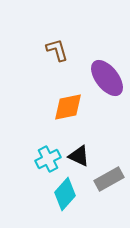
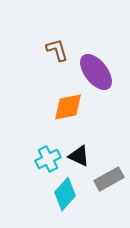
purple ellipse: moved 11 px left, 6 px up
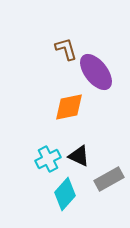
brown L-shape: moved 9 px right, 1 px up
orange diamond: moved 1 px right
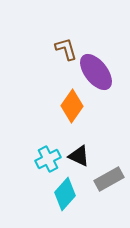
orange diamond: moved 3 px right, 1 px up; rotated 44 degrees counterclockwise
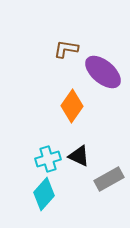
brown L-shape: rotated 65 degrees counterclockwise
purple ellipse: moved 7 px right; rotated 12 degrees counterclockwise
cyan cross: rotated 10 degrees clockwise
cyan diamond: moved 21 px left
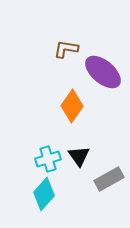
black triangle: rotated 30 degrees clockwise
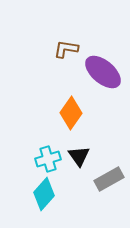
orange diamond: moved 1 px left, 7 px down
